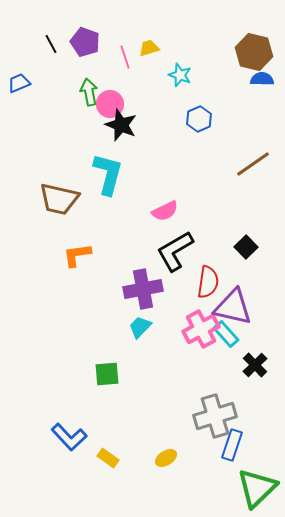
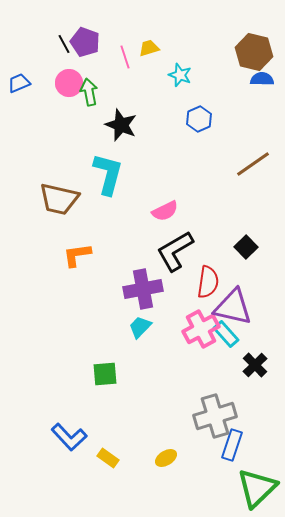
black line: moved 13 px right
pink circle: moved 41 px left, 21 px up
green square: moved 2 px left
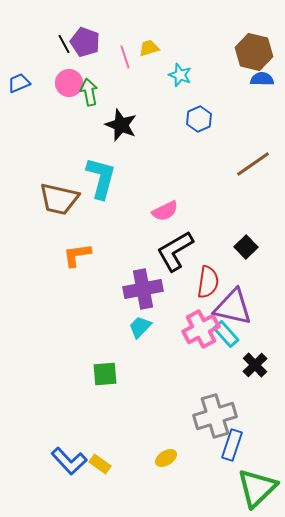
cyan L-shape: moved 7 px left, 4 px down
blue L-shape: moved 24 px down
yellow rectangle: moved 8 px left, 6 px down
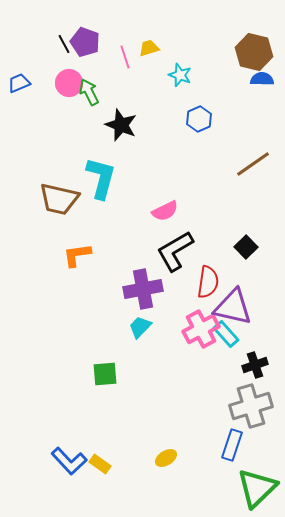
green arrow: rotated 16 degrees counterclockwise
black cross: rotated 25 degrees clockwise
gray cross: moved 36 px right, 10 px up
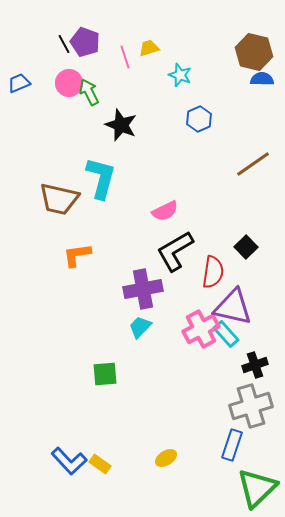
red semicircle: moved 5 px right, 10 px up
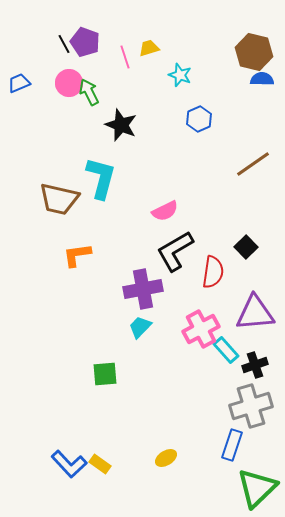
purple triangle: moved 22 px right, 6 px down; rotated 18 degrees counterclockwise
cyan rectangle: moved 16 px down
blue L-shape: moved 3 px down
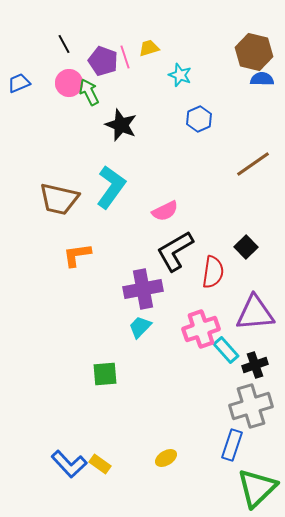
purple pentagon: moved 18 px right, 19 px down
cyan L-shape: moved 10 px right, 9 px down; rotated 21 degrees clockwise
pink cross: rotated 9 degrees clockwise
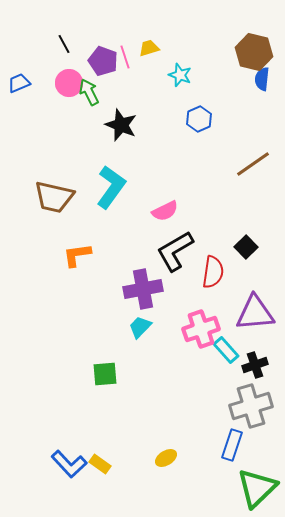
blue semicircle: rotated 85 degrees counterclockwise
brown trapezoid: moved 5 px left, 2 px up
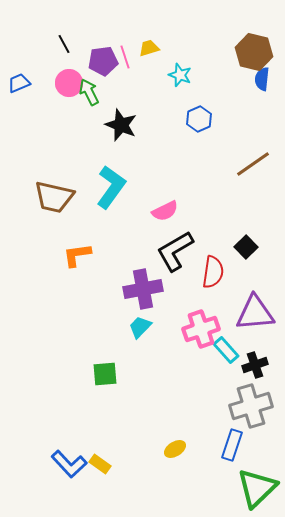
purple pentagon: rotated 28 degrees counterclockwise
yellow ellipse: moved 9 px right, 9 px up
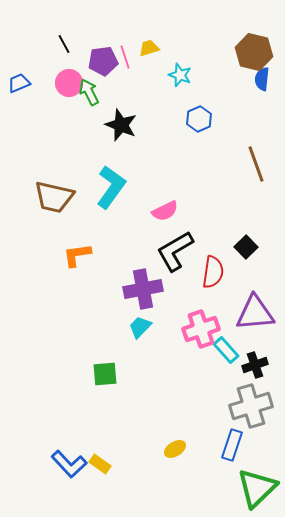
brown line: moved 3 px right; rotated 75 degrees counterclockwise
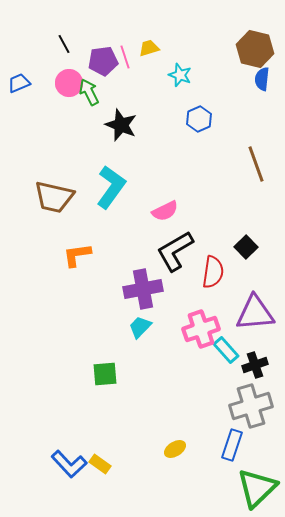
brown hexagon: moved 1 px right, 3 px up
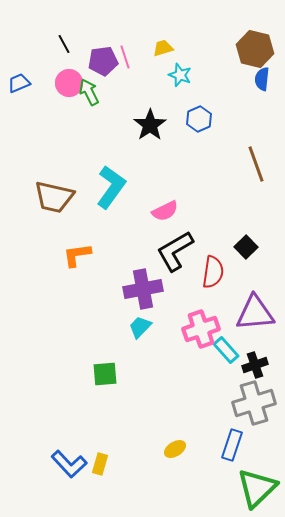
yellow trapezoid: moved 14 px right
black star: moved 29 px right; rotated 16 degrees clockwise
gray cross: moved 3 px right, 3 px up
yellow rectangle: rotated 70 degrees clockwise
